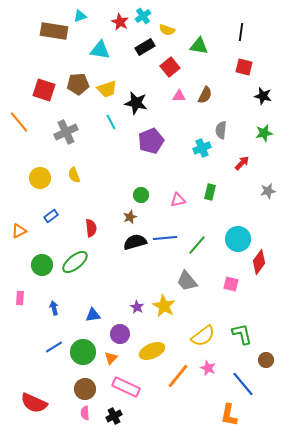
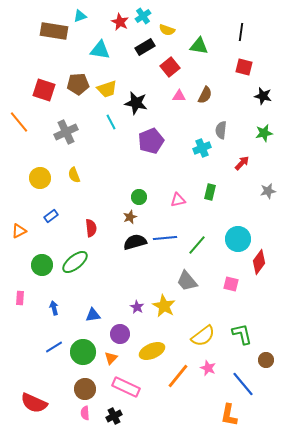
green circle at (141, 195): moved 2 px left, 2 px down
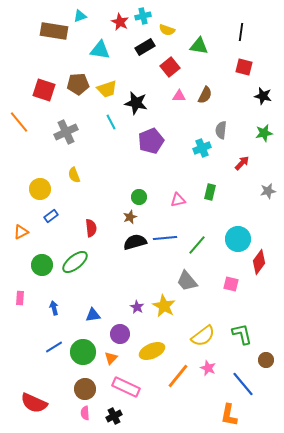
cyan cross at (143, 16): rotated 21 degrees clockwise
yellow circle at (40, 178): moved 11 px down
orange triangle at (19, 231): moved 2 px right, 1 px down
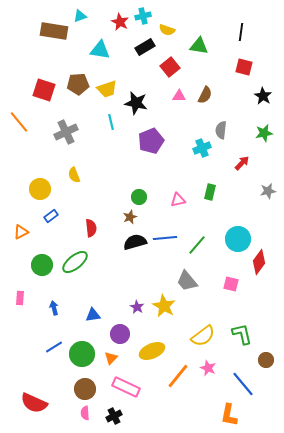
black star at (263, 96): rotated 18 degrees clockwise
cyan line at (111, 122): rotated 14 degrees clockwise
green circle at (83, 352): moved 1 px left, 2 px down
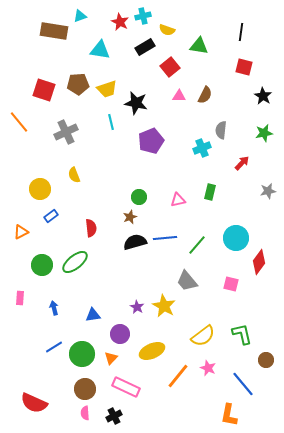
cyan circle at (238, 239): moved 2 px left, 1 px up
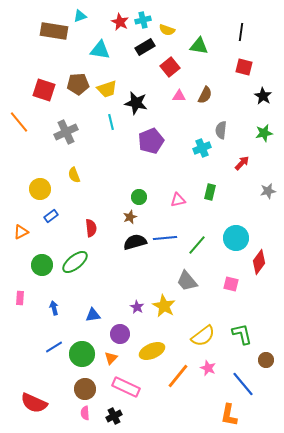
cyan cross at (143, 16): moved 4 px down
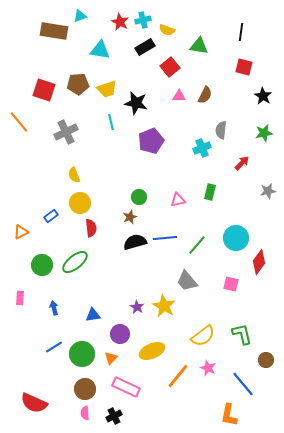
yellow circle at (40, 189): moved 40 px right, 14 px down
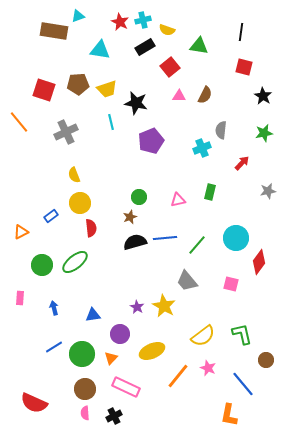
cyan triangle at (80, 16): moved 2 px left
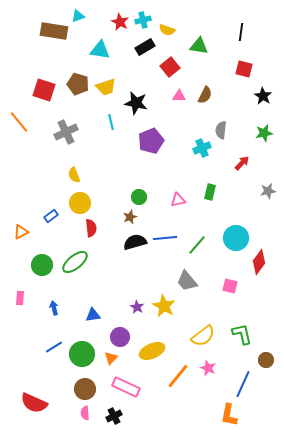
red square at (244, 67): moved 2 px down
brown pentagon at (78, 84): rotated 20 degrees clockwise
yellow trapezoid at (107, 89): moved 1 px left, 2 px up
pink square at (231, 284): moved 1 px left, 2 px down
purple circle at (120, 334): moved 3 px down
blue line at (243, 384): rotated 64 degrees clockwise
